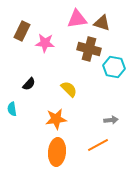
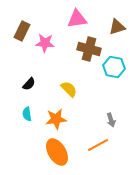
brown triangle: moved 15 px right, 4 px down; rotated 36 degrees counterclockwise
cyan semicircle: moved 15 px right, 5 px down
gray arrow: rotated 80 degrees clockwise
orange ellipse: rotated 36 degrees counterclockwise
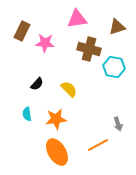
black semicircle: moved 8 px right
gray arrow: moved 7 px right, 4 px down
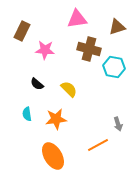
pink star: moved 7 px down
black semicircle: rotated 88 degrees clockwise
orange ellipse: moved 4 px left, 4 px down
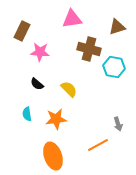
pink triangle: moved 5 px left
pink star: moved 5 px left, 2 px down
orange ellipse: rotated 12 degrees clockwise
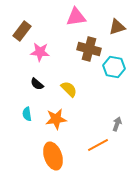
pink triangle: moved 4 px right, 2 px up
brown rectangle: rotated 12 degrees clockwise
gray arrow: moved 1 px left; rotated 144 degrees counterclockwise
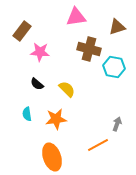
yellow semicircle: moved 2 px left
orange ellipse: moved 1 px left, 1 px down
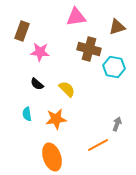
brown rectangle: rotated 18 degrees counterclockwise
